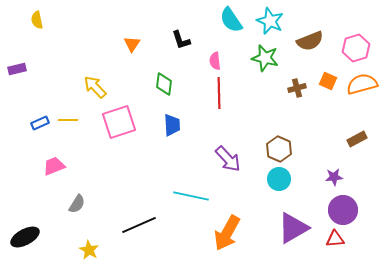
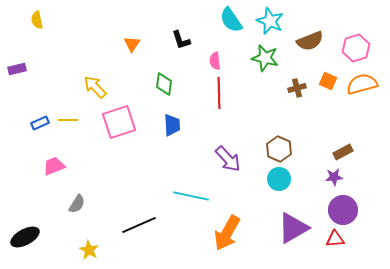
brown rectangle: moved 14 px left, 13 px down
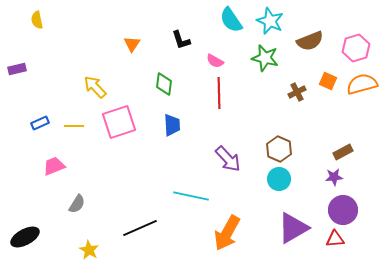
pink semicircle: rotated 54 degrees counterclockwise
brown cross: moved 4 px down; rotated 12 degrees counterclockwise
yellow line: moved 6 px right, 6 px down
black line: moved 1 px right, 3 px down
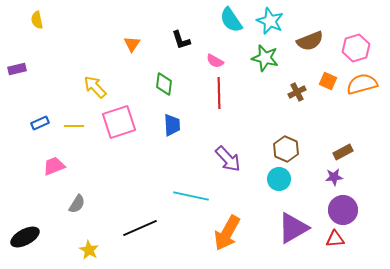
brown hexagon: moved 7 px right
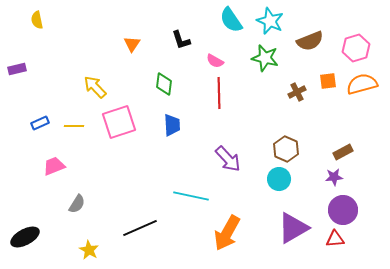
orange square: rotated 30 degrees counterclockwise
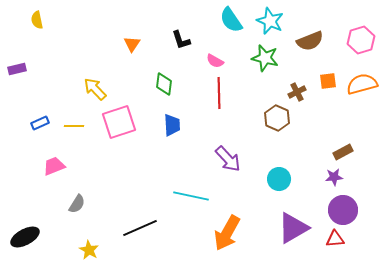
pink hexagon: moved 5 px right, 8 px up
yellow arrow: moved 2 px down
brown hexagon: moved 9 px left, 31 px up
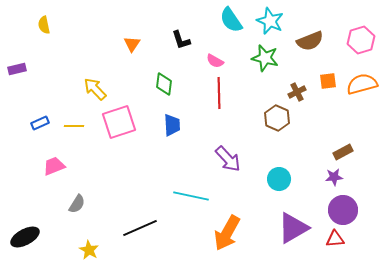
yellow semicircle: moved 7 px right, 5 px down
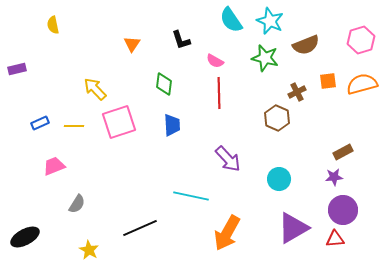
yellow semicircle: moved 9 px right
brown semicircle: moved 4 px left, 4 px down
